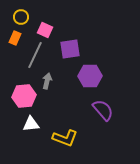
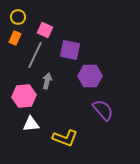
yellow circle: moved 3 px left
purple square: moved 1 px down; rotated 20 degrees clockwise
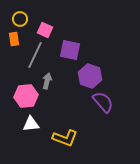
yellow circle: moved 2 px right, 2 px down
orange rectangle: moved 1 px left, 1 px down; rotated 32 degrees counterclockwise
purple hexagon: rotated 20 degrees clockwise
pink hexagon: moved 2 px right
purple semicircle: moved 8 px up
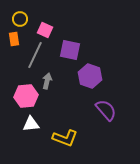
purple semicircle: moved 3 px right, 8 px down
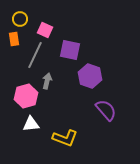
pink hexagon: rotated 10 degrees counterclockwise
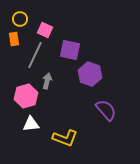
purple hexagon: moved 2 px up
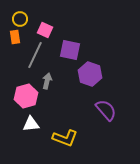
orange rectangle: moved 1 px right, 2 px up
